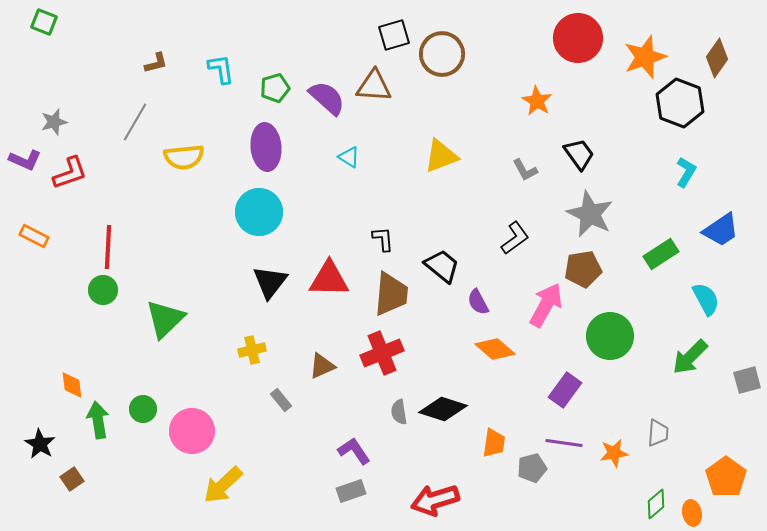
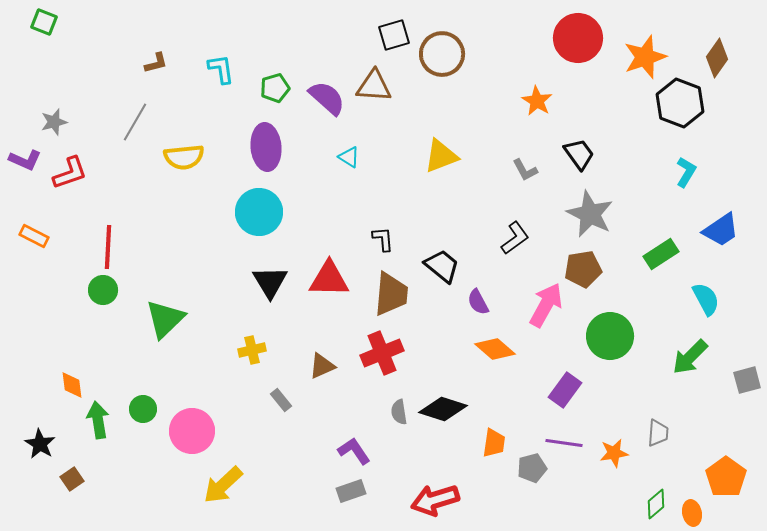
black triangle at (270, 282): rotated 9 degrees counterclockwise
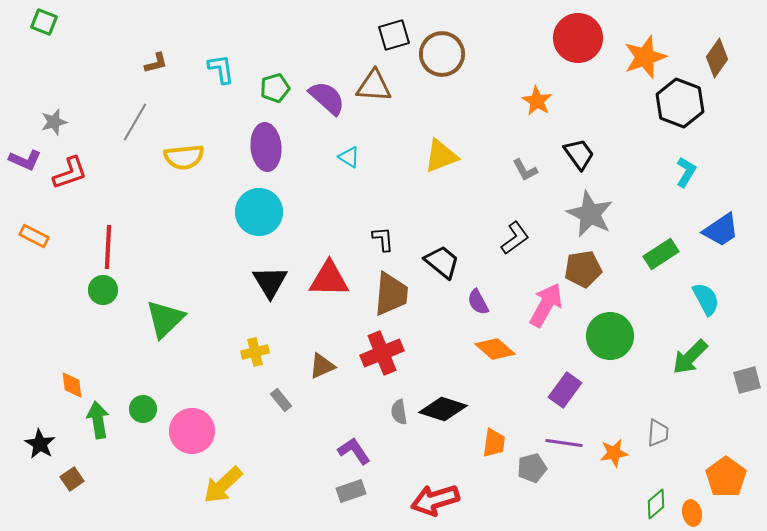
black trapezoid at (442, 266): moved 4 px up
yellow cross at (252, 350): moved 3 px right, 2 px down
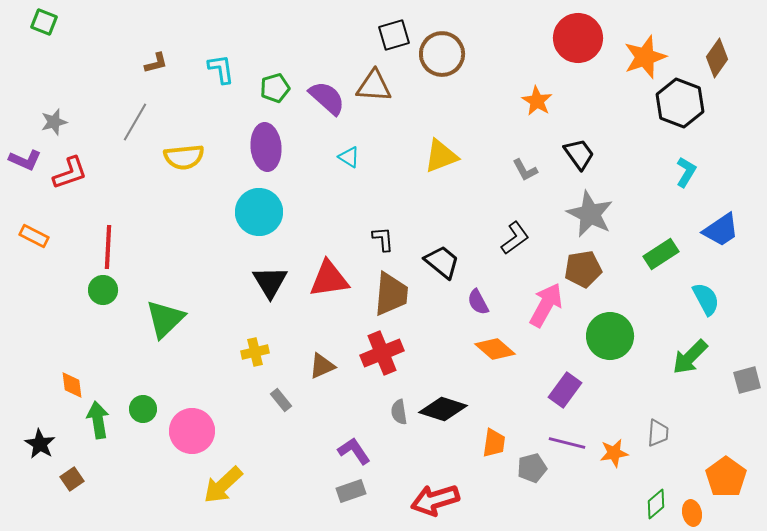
red triangle at (329, 279): rotated 9 degrees counterclockwise
purple line at (564, 443): moved 3 px right; rotated 6 degrees clockwise
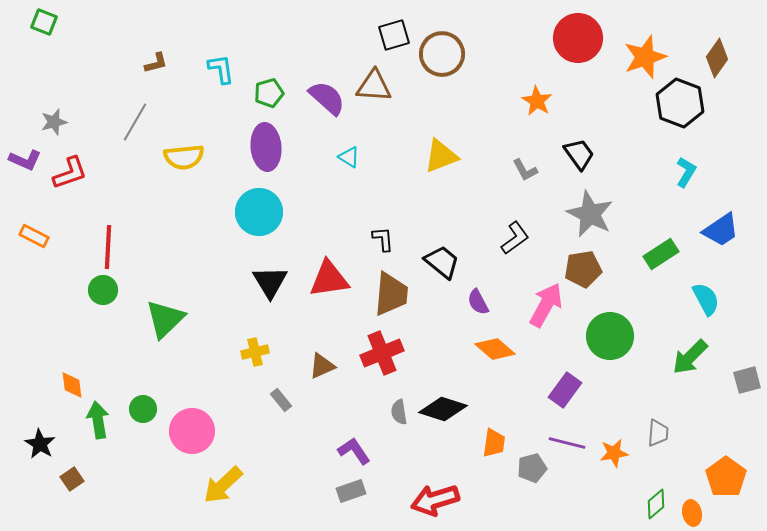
green pentagon at (275, 88): moved 6 px left, 5 px down
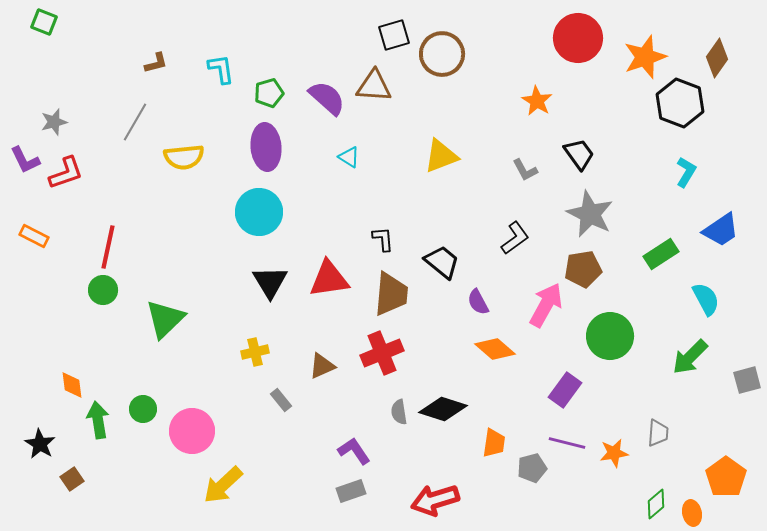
purple L-shape at (25, 160): rotated 40 degrees clockwise
red L-shape at (70, 173): moved 4 px left
red line at (108, 247): rotated 9 degrees clockwise
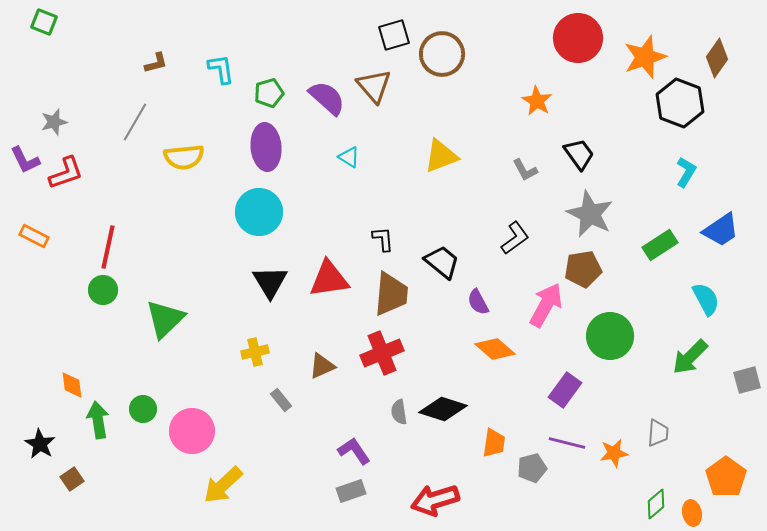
brown triangle at (374, 86): rotated 45 degrees clockwise
green rectangle at (661, 254): moved 1 px left, 9 px up
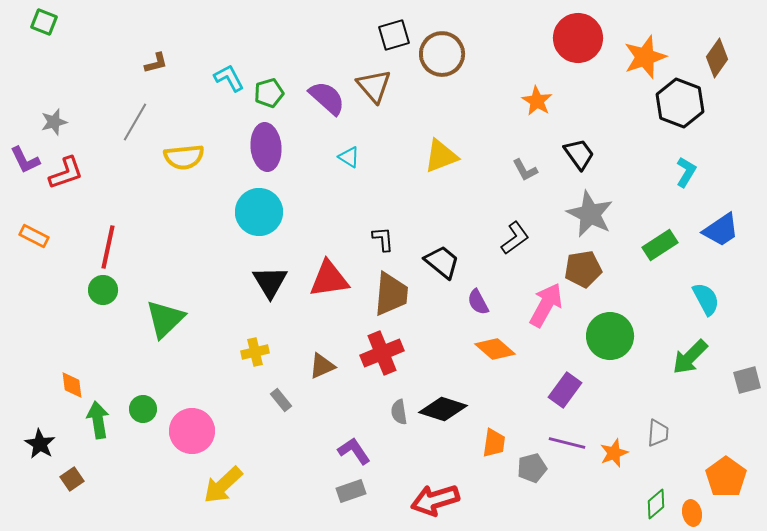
cyan L-shape at (221, 69): moved 8 px right, 9 px down; rotated 20 degrees counterclockwise
orange star at (614, 453): rotated 12 degrees counterclockwise
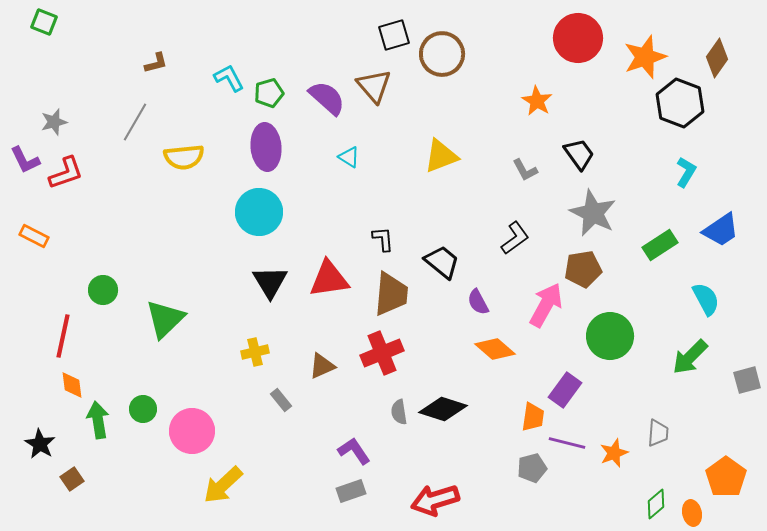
gray star at (590, 214): moved 3 px right, 1 px up
red line at (108, 247): moved 45 px left, 89 px down
orange trapezoid at (494, 443): moved 39 px right, 26 px up
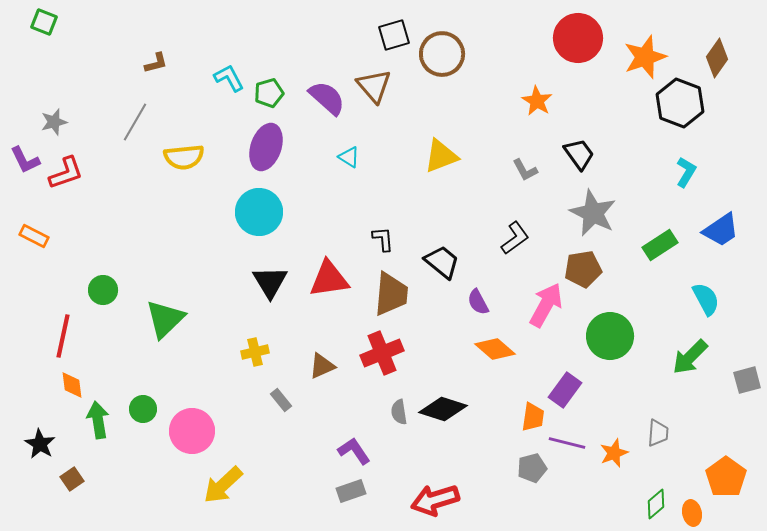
purple ellipse at (266, 147): rotated 24 degrees clockwise
